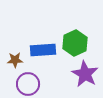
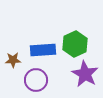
green hexagon: moved 1 px down
brown star: moved 2 px left
purple circle: moved 8 px right, 4 px up
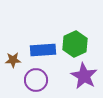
purple star: moved 1 px left, 2 px down
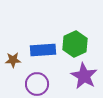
purple circle: moved 1 px right, 4 px down
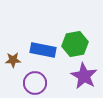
green hexagon: rotated 15 degrees clockwise
blue rectangle: rotated 15 degrees clockwise
purple circle: moved 2 px left, 1 px up
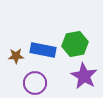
brown star: moved 3 px right, 4 px up
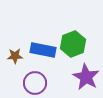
green hexagon: moved 2 px left; rotated 10 degrees counterclockwise
brown star: moved 1 px left
purple star: moved 2 px right, 1 px down
